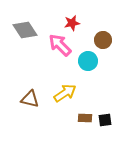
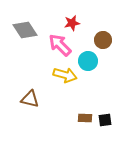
yellow arrow: moved 18 px up; rotated 50 degrees clockwise
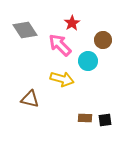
red star: rotated 21 degrees counterclockwise
yellow arrow: moved 3 px left, 4 px down
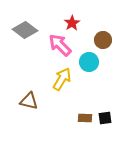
gray diamond: rotated 20 degrees counterclockwise
cyan circle: moved 1 px right, 1 px down
yellow arrow: rotated 75 degrees counterclockwise
brown triangle: moved 1 px left, 2 px down
black square: moved 2 px up
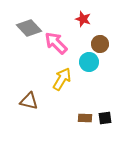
red star: moved 11 px right, 4 px up; rotated 21 degrees counterclockwise
gray diamond: moved 4 px right, 2 px up; rotated 10 degrees clockwise
brown circle: moved 3 px left, 4 px down
pink arrow: moved 4 px left, 2 px up
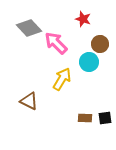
brown triangle: rotated 12 degrees clockwise
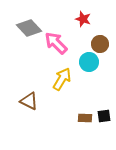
black square: moved 1 px left, 2 px up
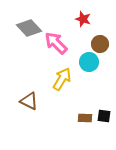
black square: rotated 16 degrees clockwise
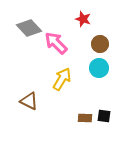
cyan circle: moved 10 px right, 6 px down
